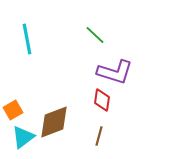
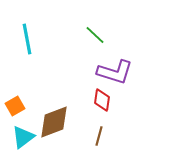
orange square: moved 2 px right, 4 px up
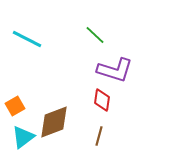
cyan line: rotated 52 degrees counterclockwise
purple L-shape: moved 2 px up
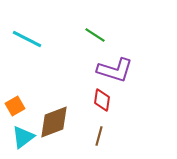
green line: rotated 10 degrees counterclockwise
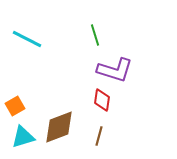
green line: rotated 40 degrees clockwise
brown diamond: moved 5 px right, 5 px down
cyan triangle: rotated 20 degrees clockwise
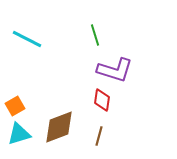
cyan triangle: moved 4 px left, 3 px up
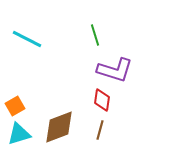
brown line: moved 1 px right, 6 px up
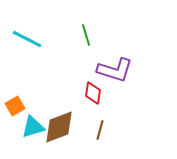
green line: moved 9 px left
red diamond: moved 9 px left, 7 px up
cyan triangle: moved 14 px right, 7 px up
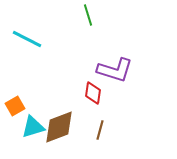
green line: moved 2 px right, 20 px up
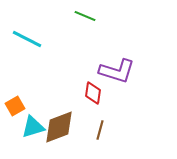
green line: moved 3 px left, 1 px down; rotated 50 degrees counterclockwise
purple L-shape: moved 2 px right, 1 px down
